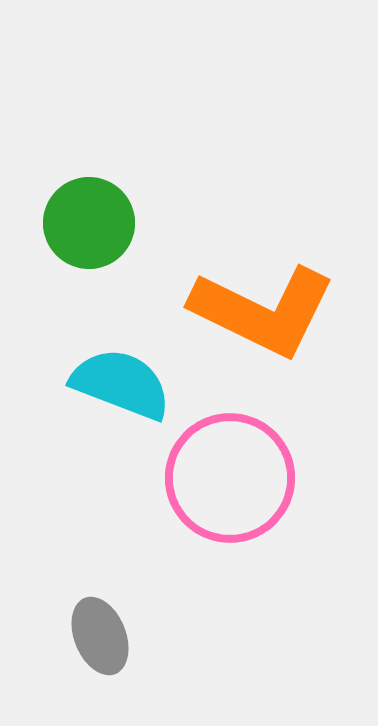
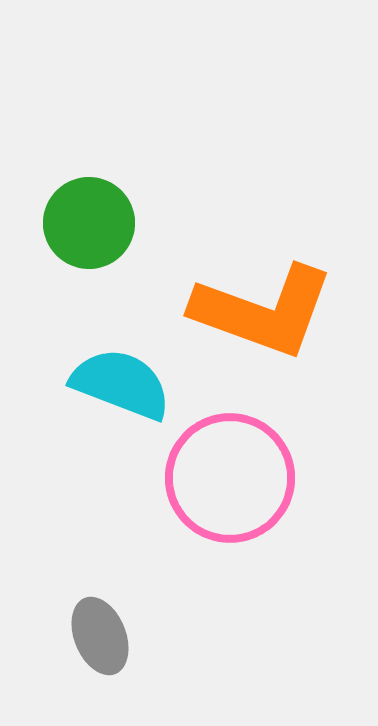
orange L-shape: rotated 6 degrees counterclockwise
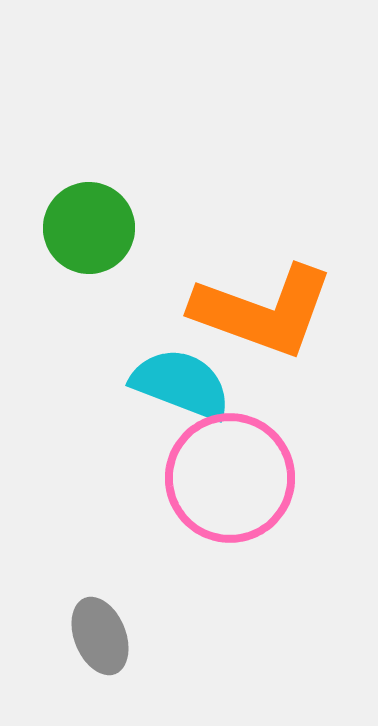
green circle: moved 5 px down
cyan semicircle: moved 60 px right
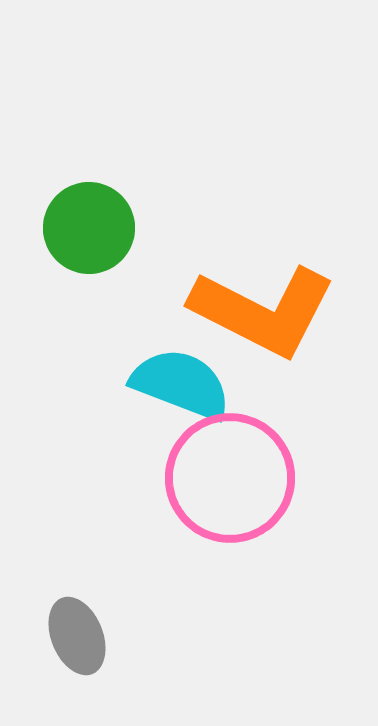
orange L-shape: rotated 7 degrees clockwise
gray ellipse: moved 23 px left
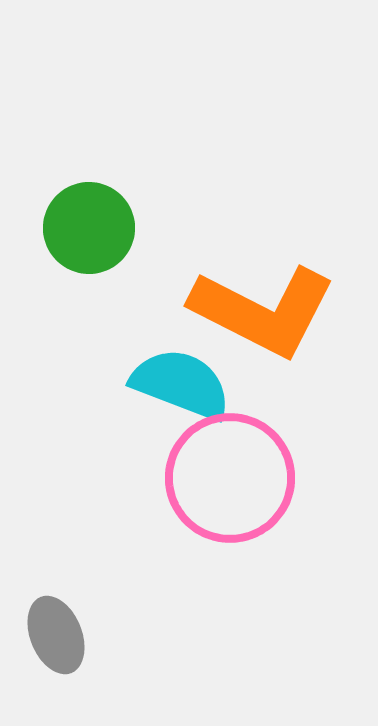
gray ellipse: moved 21 px left, 1 px up
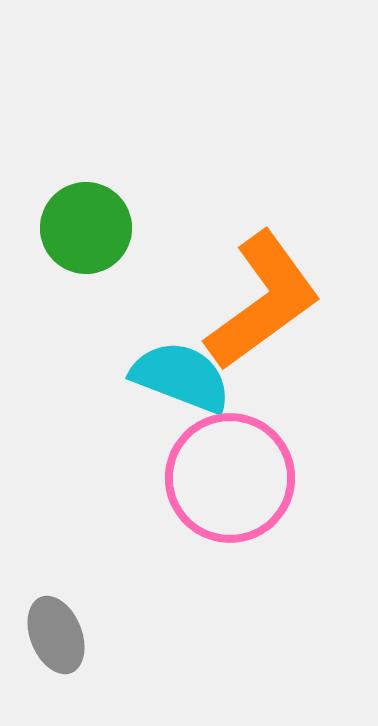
green circle: moved 3 px left
orange L-shape: moved 10 px up; rotated 63 degrees counterclockwise
cyan semicircle: moved 7 px up
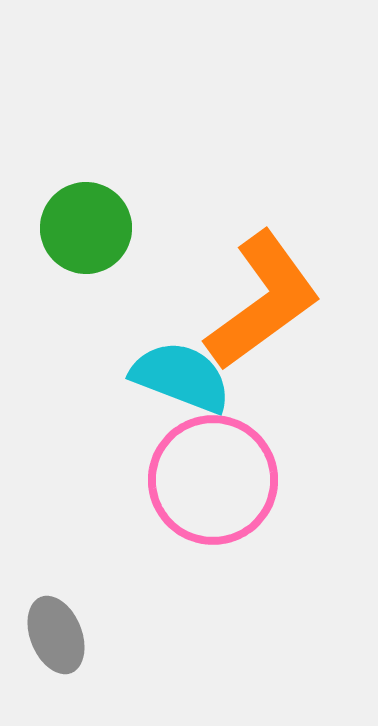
pink circle: moved 17 px left, 2 px down
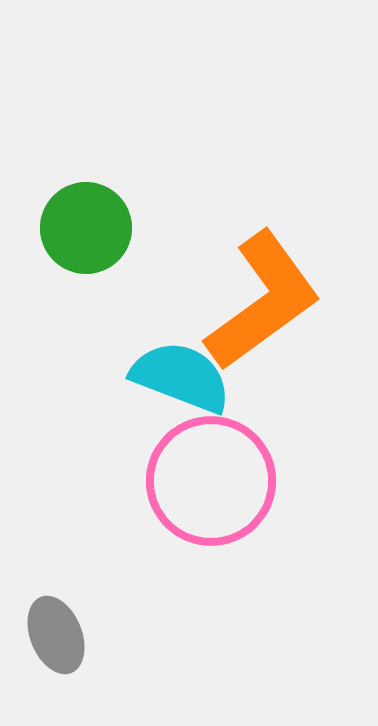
pink circle: moved 2 px left, 1 px down
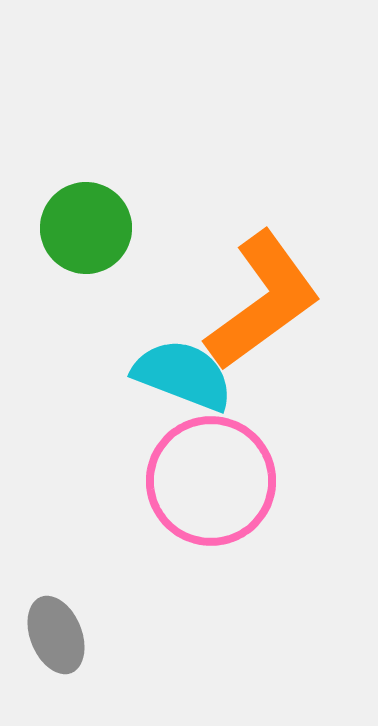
cyan semicircle: moved 2 px right, 2 px up
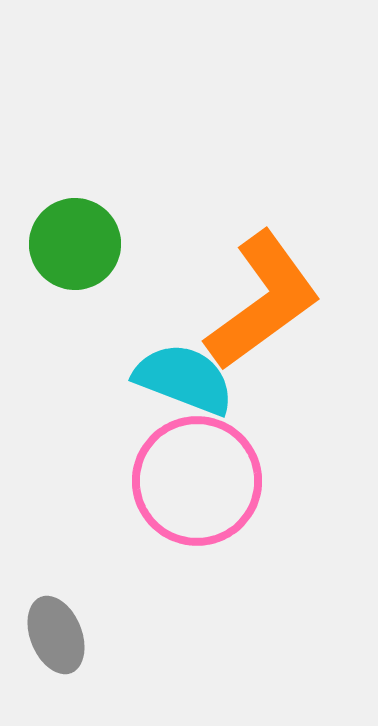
green circle: moved 11 px left, 16 px down
cyan semicircle: moved 1 px right, 4 px down
pink circle: moved 14 px left
